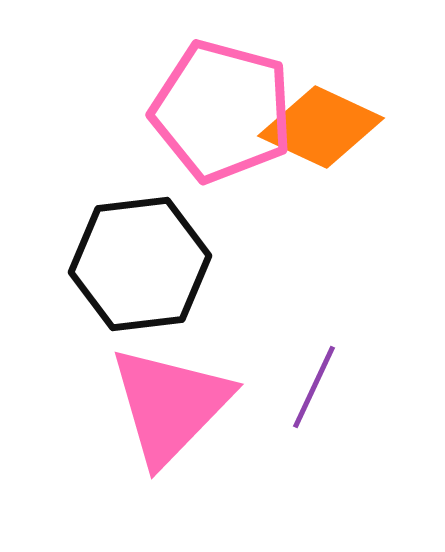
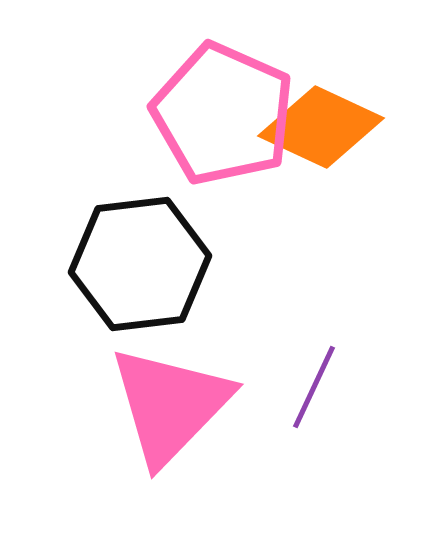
pink pentagon: moved 1 px right, 3 px down; rotated 9 degrees clockwise
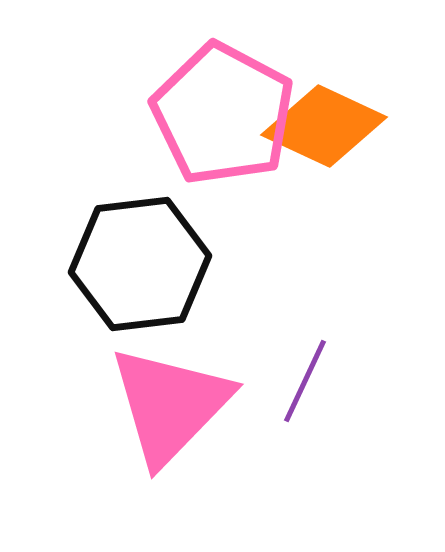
pink pentagon: rotated 4 degrees clockwise
orange diamond: moved 3 px right, 1 px up
purple line: moved 9 px left, 6 px up
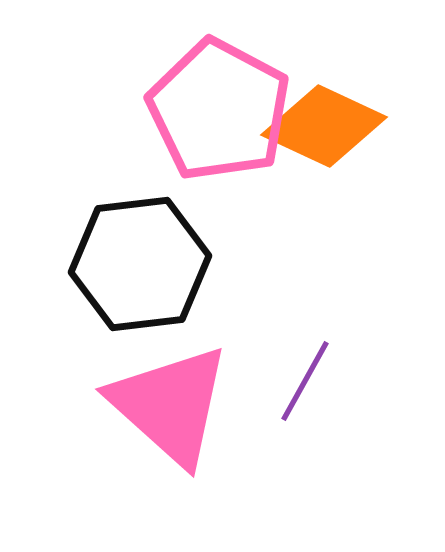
pink pentagon: moved 4 px left, 4 px up
purple line: rotated 4 degrees clockwise
pink triangle: rotated 32 degrees counterclockwise
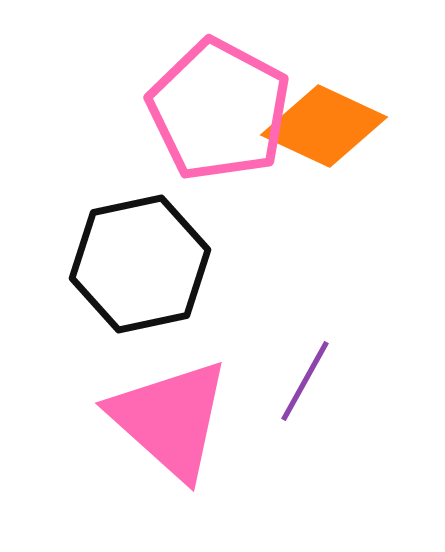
black hexagon: rotated 5 degrees counterclockwise
pink triangle: moved 14 px down
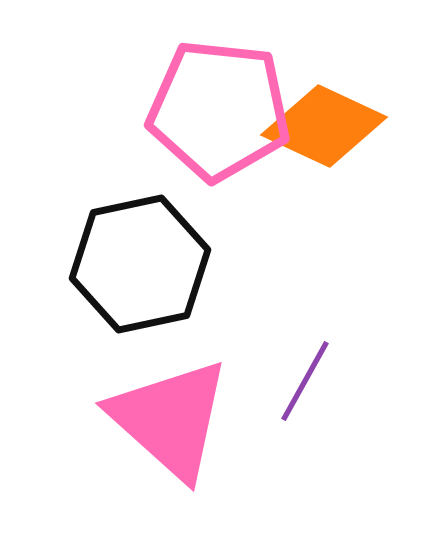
pink pentagon: rotated 22 degrees counterclockwise
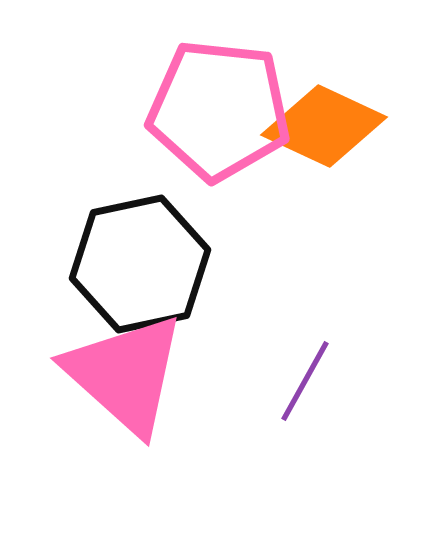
pink triangle: moved 45 px left, 45 px up
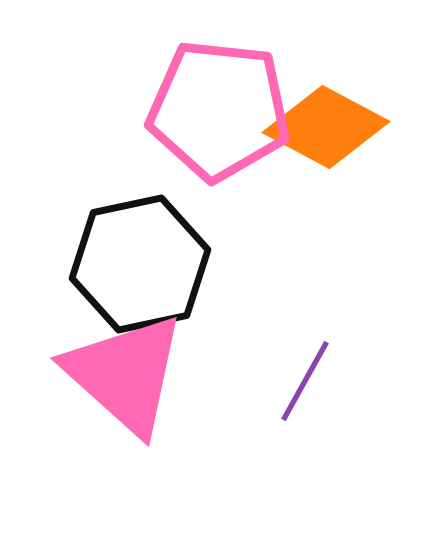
orange diamond: moved 2 px right, 1 px down; rotated 3 degrees clockwise
